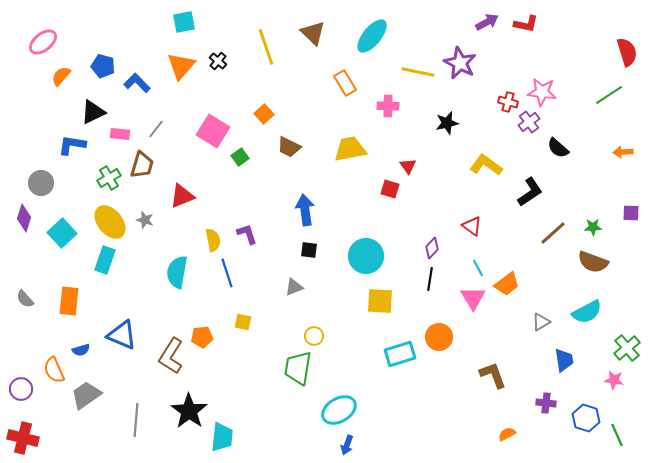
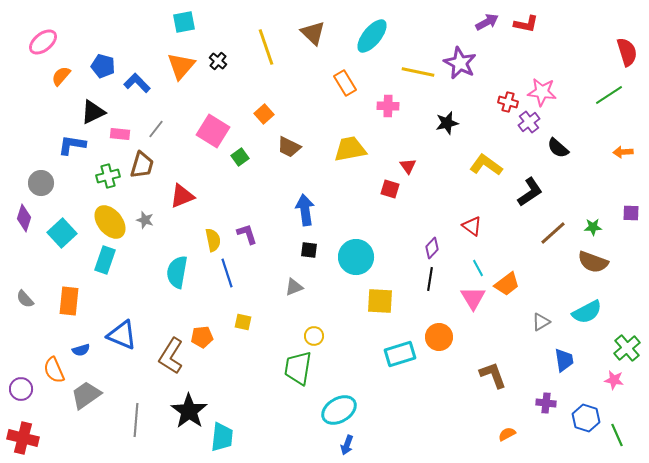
green cross at (109, 178): moved 1 px left, 2 px up; rotated 15 degrees clockwise
cyan circle at (366, 256): moved 10 px left, 1 px down
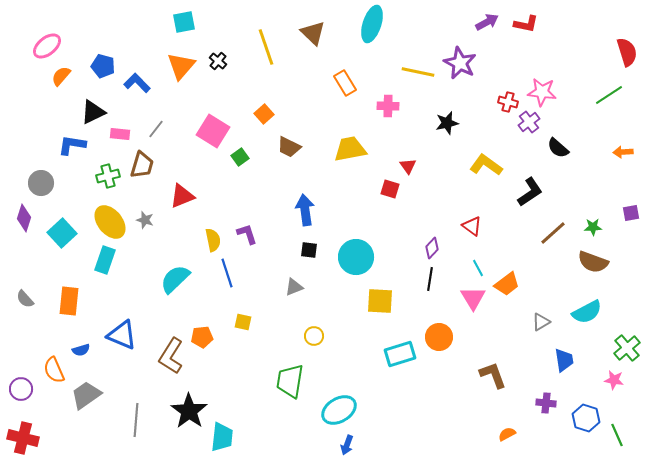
cyan ellipse at (372, 36): moved 12 px up; rotated 21 degrees counterclockwise
pink ellipse at (43, 42): moved 4 px right, 4 px down
purple square at (631, 213): rotated 12 degrees counterclockwise
cyan semicircle at (177, 272): moved 2 px left, 7 px down; rotated 36 degrees clockwise
green trapezoid at (298, 368): moved 8 px left, 13 px down
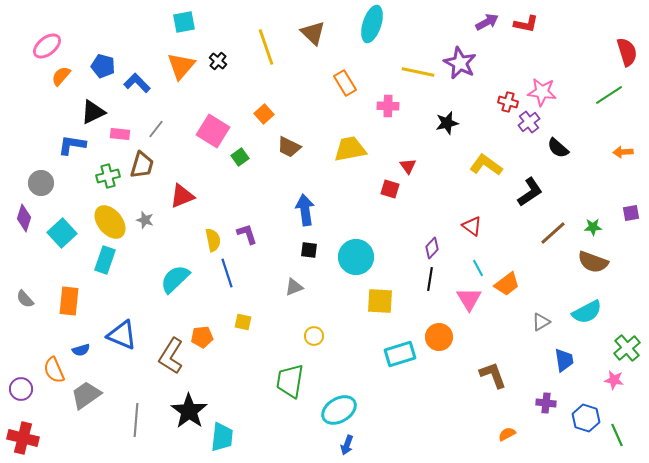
pink triangle at (473, 298): moved 4 px left, 1 px down
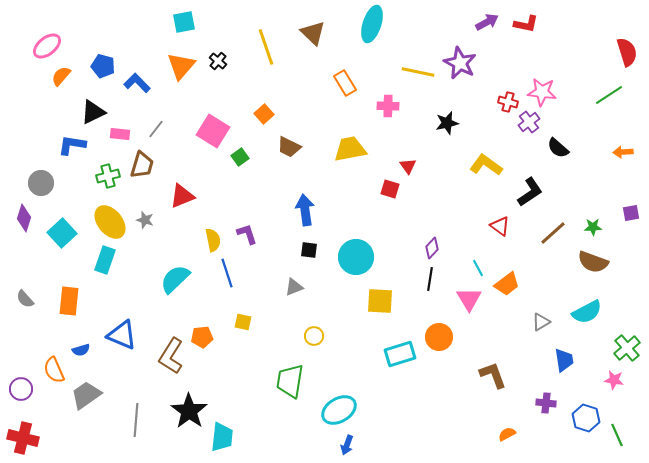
red triangle at (472, 226): moved 28 px right
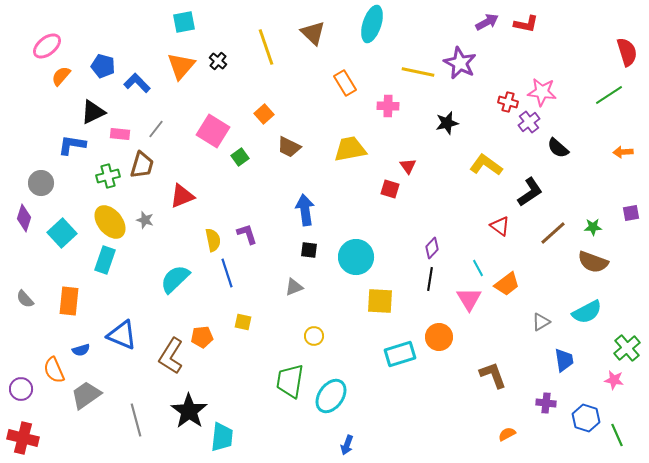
cyan ellipse at (339, 410): moved 8 px left, 14 px up; rotated 24 degrees counterclockwise
gray line at (136, 420): rotated 20 degrees counterclockwise
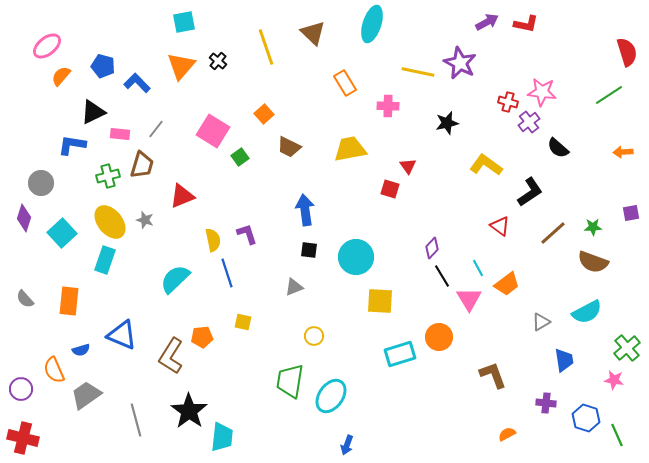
black line at (430, 279): moved 12 px right, 3 px up; rotated 40 degrees counterclockwise
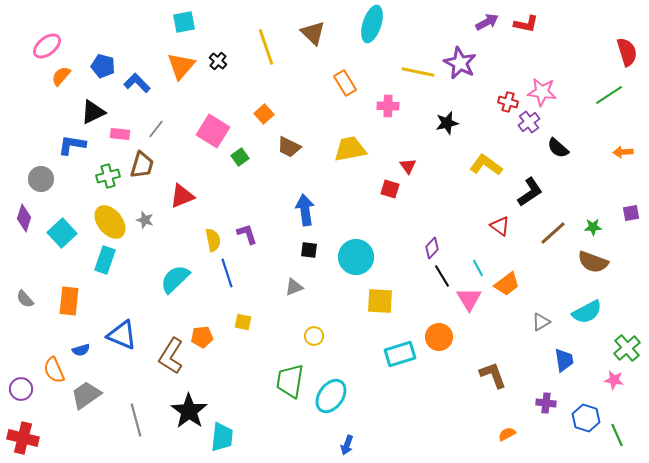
gray circle at (41, 183): moved 4 px up
